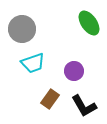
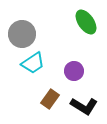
green ellipse: moved 3 px left, 1 px up
gray circle: moved 5 px down
cyan trapezoid: rotated 15 degrees counterclockwise
black L-shape: rotated 28 degrees counterclockwise
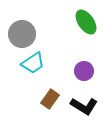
purple circle: moved 10 px right
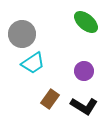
green ellipse: rotated 15 degrees counterclockwise
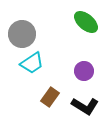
cyan trapezoid: moved 1 px left
brown rectangle: moved 2 px up
black L-shape: moved 1 px right
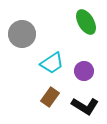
green ellipse: rotated 20 degrees clockwise
cyan trapezoid: moved 20 px right
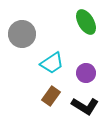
purple circle: moved 2 px right, 2 px down
brown rectangle: moved 1 px right, 1 px up
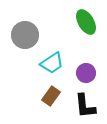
gray circle: moved 3 px right, 1 px down
black L-shape: rotated 52 degrees clockwise
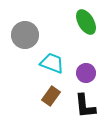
cyan trapezoid: rotated 125 degrees counterclockwise
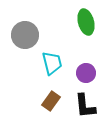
green ellipse: rotated 15 degrees clockwise
cyan trapezoid: rotated 55 degrees clockwise
brown rectangle: moved 5 px down
